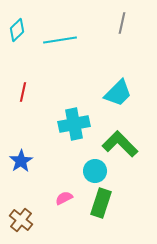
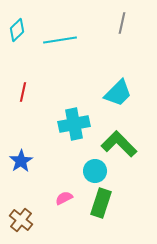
green L-shape: moved 1 px left
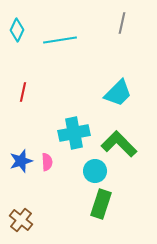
cyan diamond: rotated 20 degrees counterclockwise
cyan cross: moved 9 px down
blue star: rotated 15 degrees clockwise
pink semicircle: moved 17 px left, 36 px up; rotated 114 degrees clockwise
green rectangle: moved 1 px down
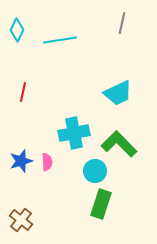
cyan trapezoid: rotated 20 degrees clockwise
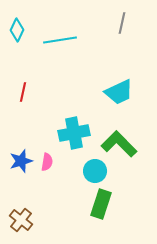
cyan trapezoid: moved 1 px right, 1 px up
pink semicircle: rotated 12 degrees clockwise
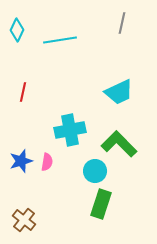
cyan cross: moved 4 px left, 3 px up
brown cross: moved 3 px right
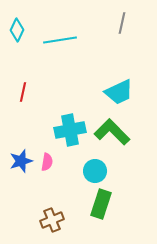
green L-shape: moved 7 px left, 12 px up
brown cross: moved 28 px right; rotated 30 degrees clockwise
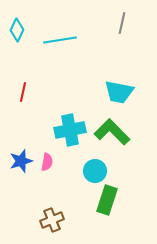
cyan trapezoid: rotated 36 degrees clockwise
green rectangle: moved 6 px right, 4 px up
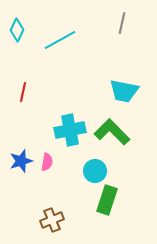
cyan line: rotated 20 degrees counterclockwise
cyan trapezoid: moved 5 px right, 1 px up
